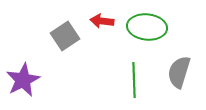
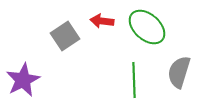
green ellipse: rotated 36 degrees clockwise
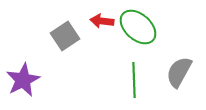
green ellipse: moved 9 px left
gray semicircle: rotated 12 degrees clockwise
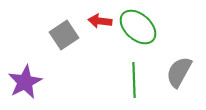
red arrow: moved 2 px left
gray square: moved 1 px left, 1 px up
purple star: moved 2 px right, 2 px down
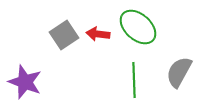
red arrow: moved 2 px left, 13 px down
purple star: rotated 24 degrees counterclockwise
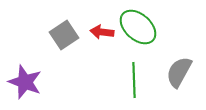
red arrow: moved 4 px right, 2 px up
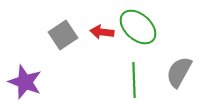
gray square: moved 1 px left
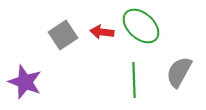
green ellipse: moved 3 px right, 1 px up
